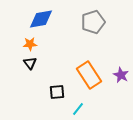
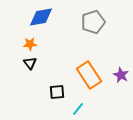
blue diamond: moved 2 px up
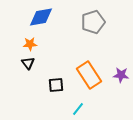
black triangle: moved 2 px left
purple star: rotated 21 degrees counterclockwise
black square: moved 1 px left, 7 px up
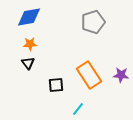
blue diamond: moved 12 px left
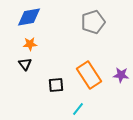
black triangle: moved 3 px left, 1 px down
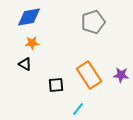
orange star: moved 2 px right, 1 px up
black triangle: rotated 24 degrees counterclockwise
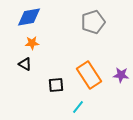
cyan line: moved 2 px up
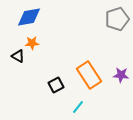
gray pentagon: moved 24 px right, 3 px up
black triangle: moved 7 px left, 8 px up
black square: rotated 21 degrees counterclockwise
